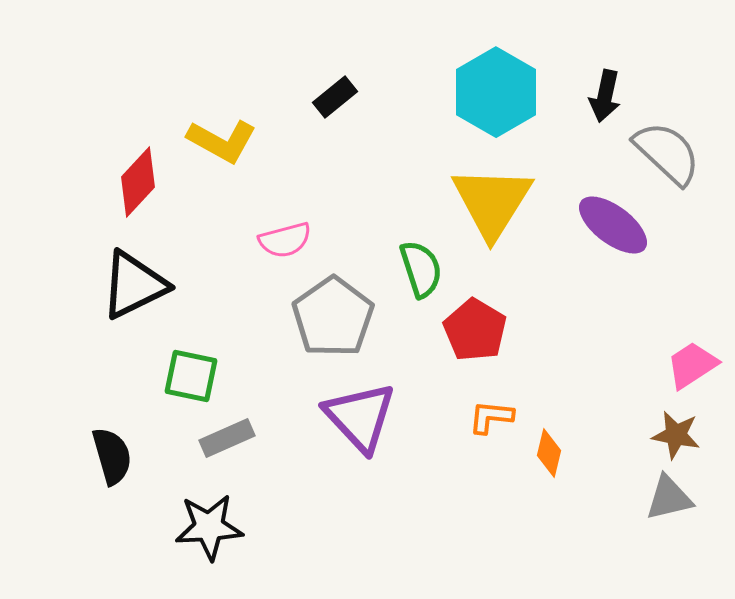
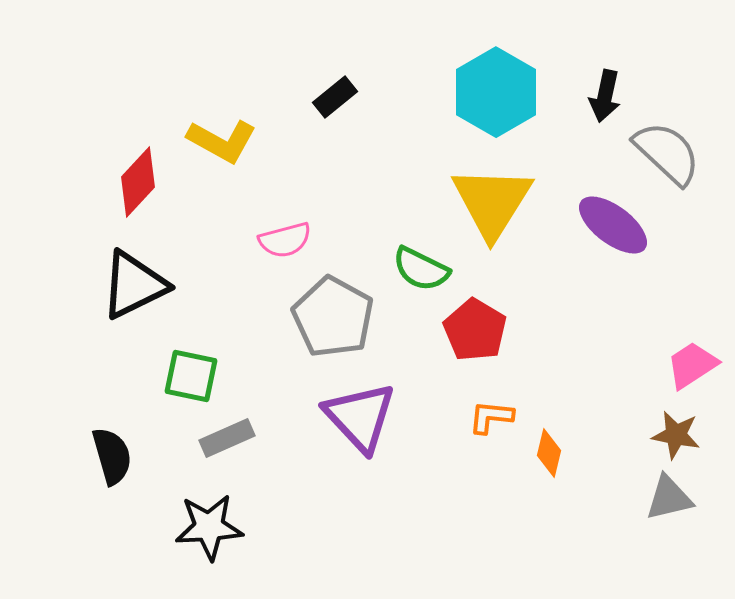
green semicircle: rotated 134 degrees clockwise
gray pentagon: rotated 8 degrees counterclockwise
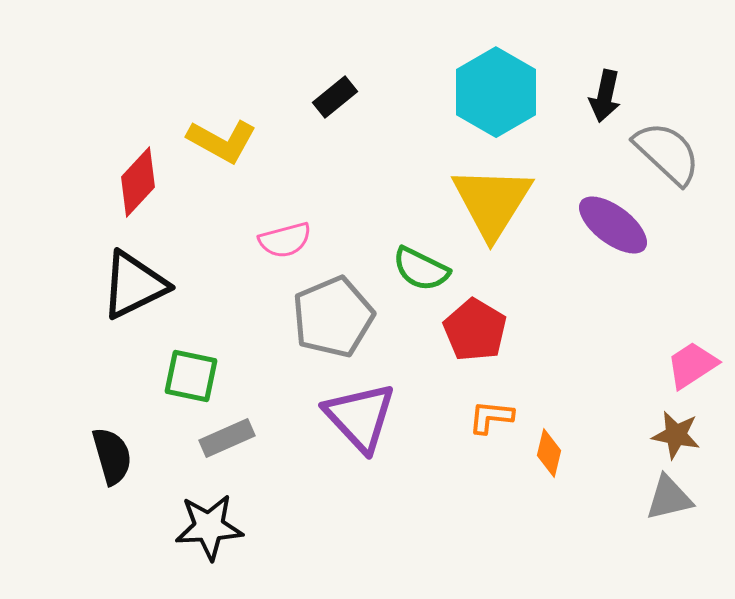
gray pentagon: rotated 20 degrees clockwise
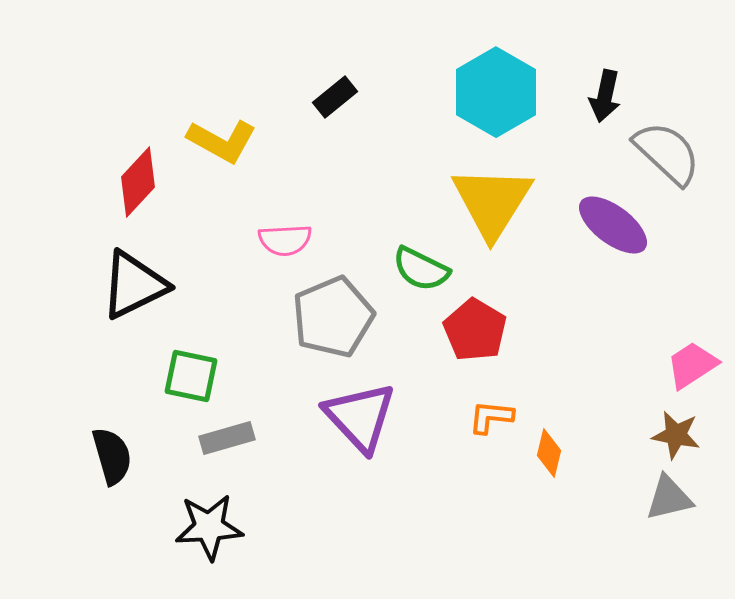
pink semicircle: rotated 12 degrees clockwise
gray rectangle: rotated 8 degrees clockwise
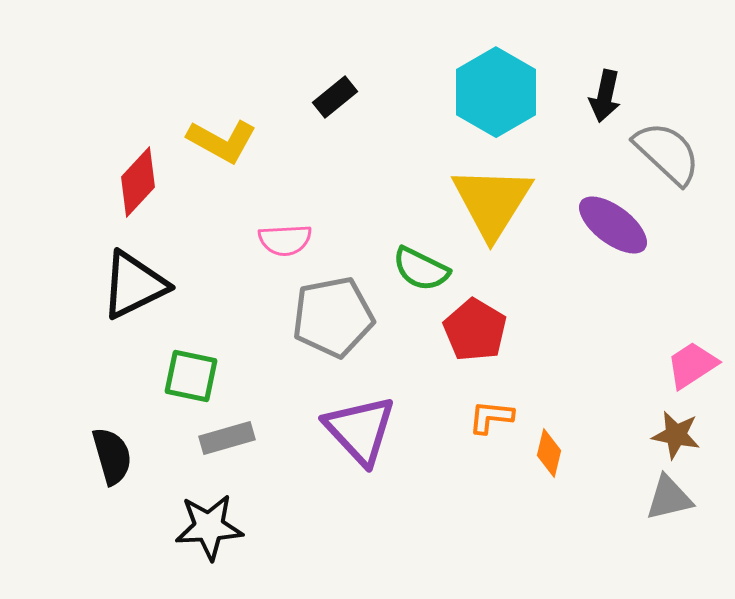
gray pentagon: rotated 12 degrees clockwise
purple triangle: moved 13 px down
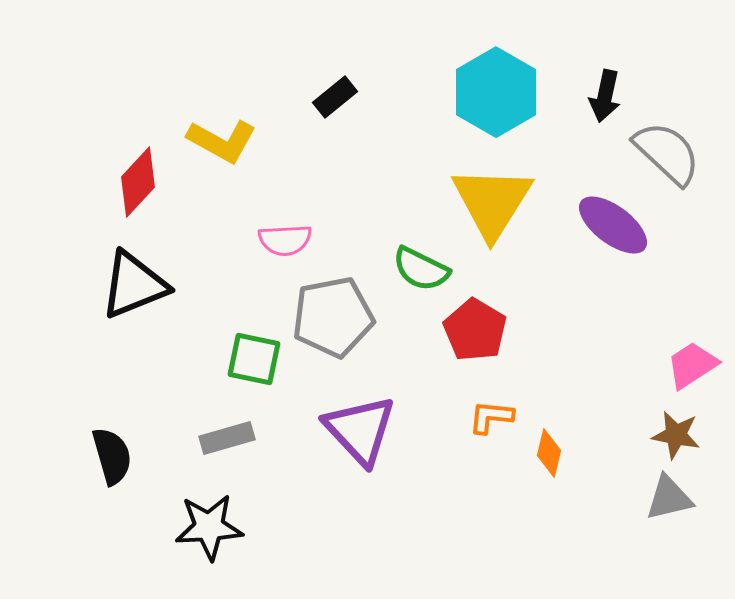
black triangle: rotated 4 degrees clockwise
green square: moved 63 px right, 17 px up
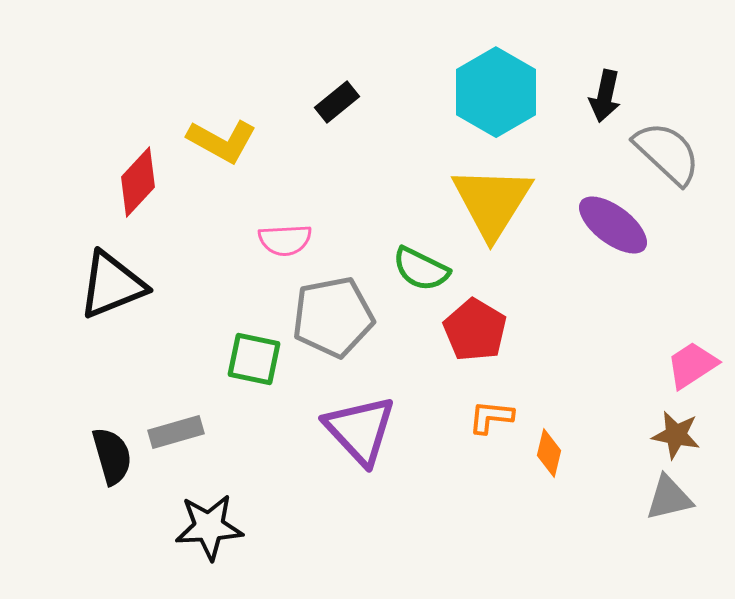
black rectangle: moved 2 px right, 5 px down
black triangle: moved 22 px left
gray rectangle: moved 51 px left, 6 px up
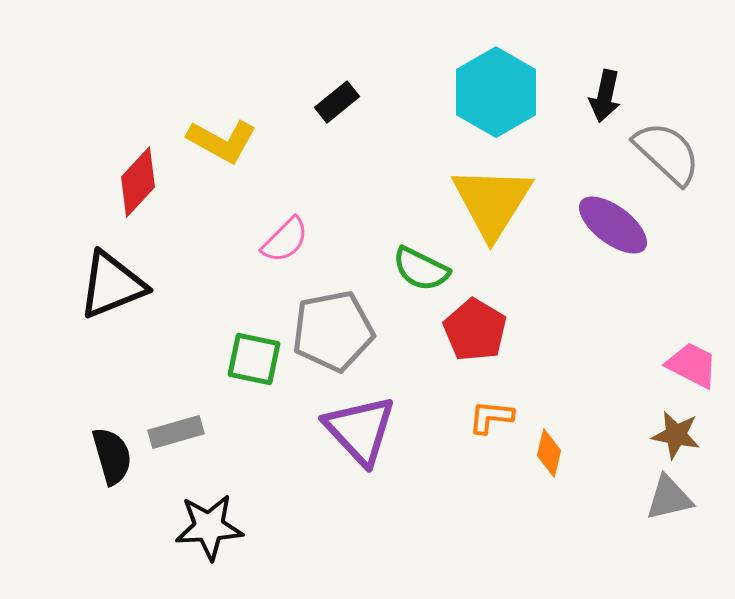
pink semicircle: rotated 42 degrees counterclockwise
gray pentagon: moved 14 px down
pink trapezoid: rotated 60 degrees clockwise
